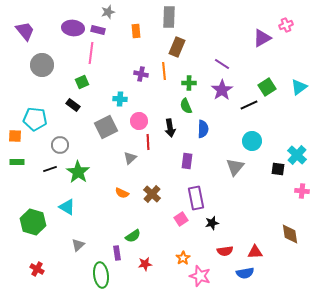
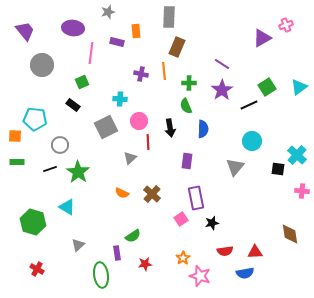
purple rectangle at (98, 30): moved 19 px right, 12 px down
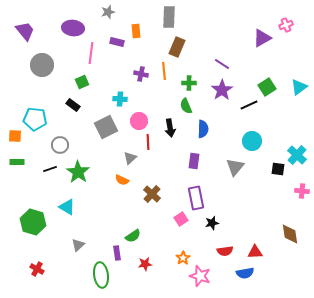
purple rectangle at (187, 161): moved 7 px right
orange semicircle at (122, 193): moved 13 px up
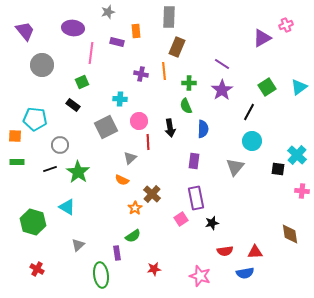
black line at (249, 105): moved 7 px down; rotated 36 degrees counterclockwise
orange star at (183, 258): moved 48 px left, 50 px up
red star at (145, 264): moved 9 px right, 5 px down
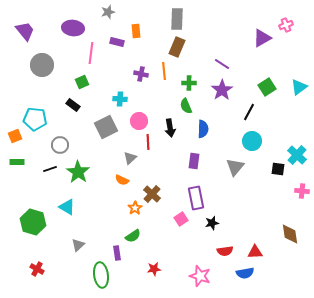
gray rectangle at (169, 17): moved 8 px right, 2 px down
orange square at (15, 136): rotated 24 degrees counterclockwise
